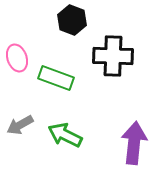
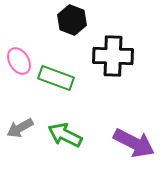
pink ellipse: moved 2 px right, 3 px down; rotated 12 degrees counterclockwise
gray arrow: moved 3 px down
purple arrow: rotated 111 degrees clockwise
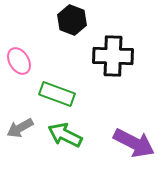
green rectangle: moved 1 px right, 16 px down
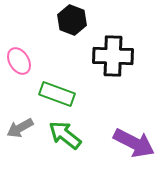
green arrow: rotated 12 degrees clockwise
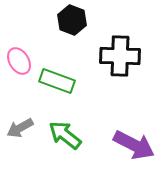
black cross: moved 7 px right
green rectangle: moved 13 px up
purple arrow: moved 2 px down
